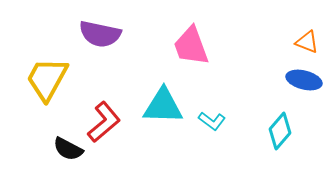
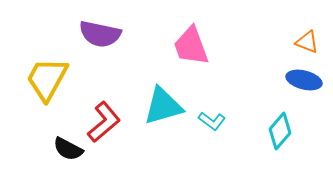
cyan triangle: rotated 18 degrees counterclockwise
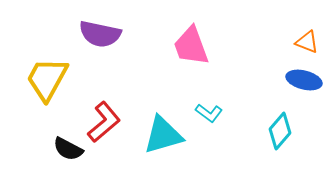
cyan triangle: moved 29 px down
cyan L-shape: moved 3 px left, 8 px up
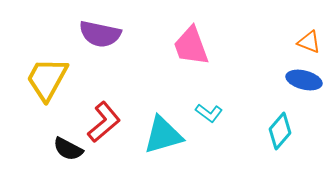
orange triangle: moved 2 px right
